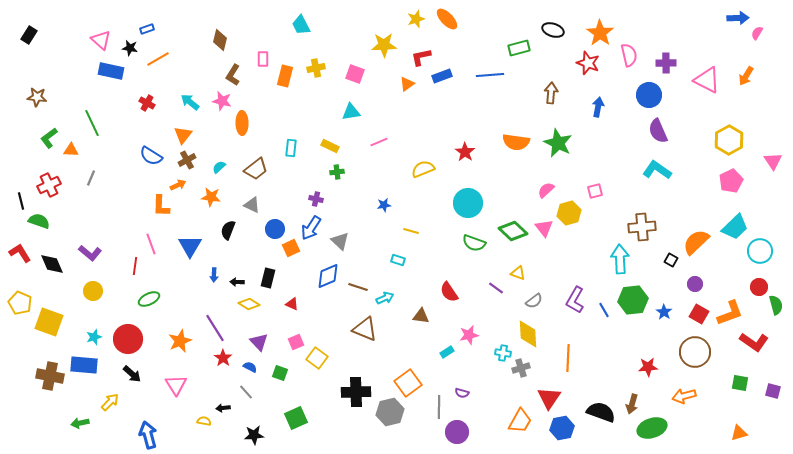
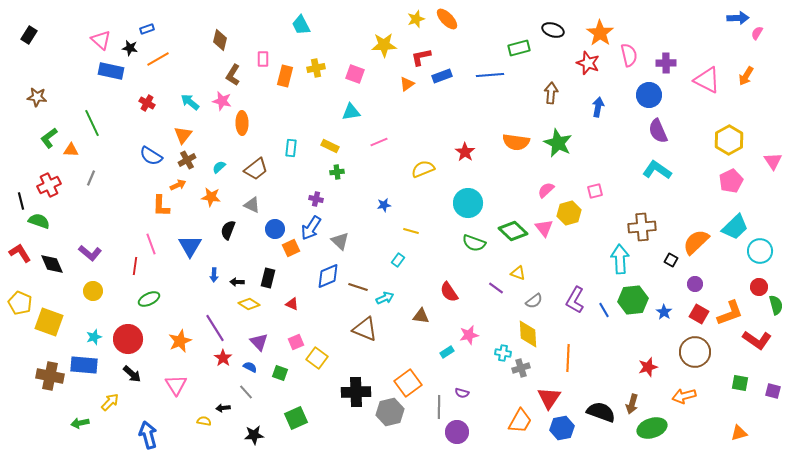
cyan rectangle at (398, 260): rotated 72 degrees counterclockwise
red L-shape at (754, 342): moved 3 px right, 2 px up
red star at (648, 367): rotated 12 degrees counterclockwise
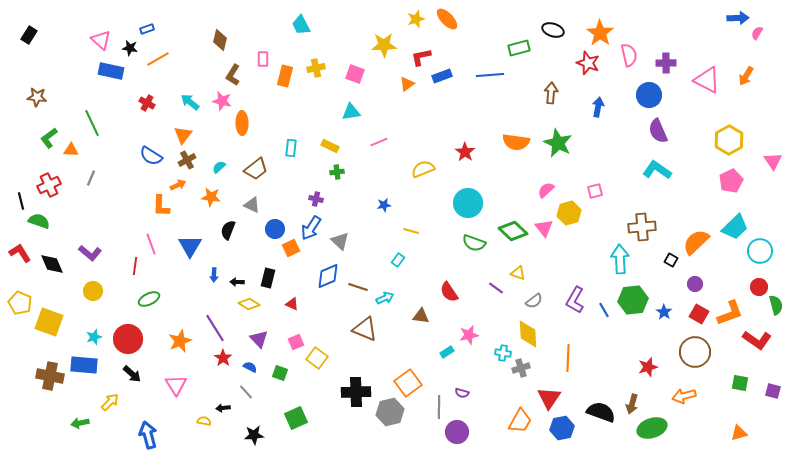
purple triangle at (259, 342): moved 3 px up
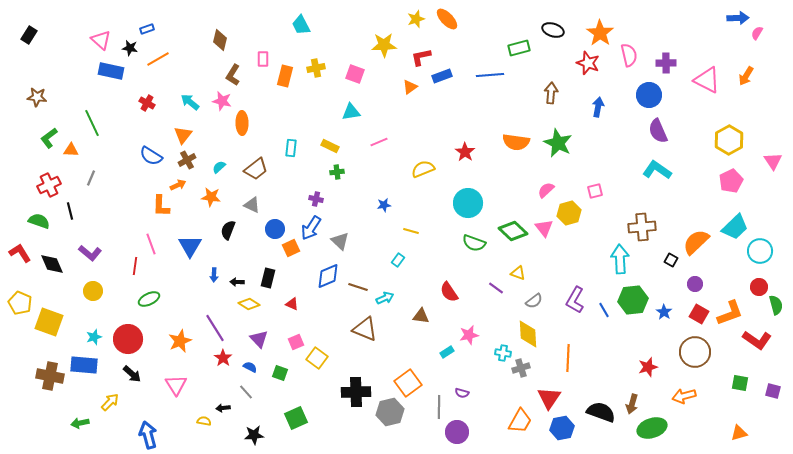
orange triangle at (407, 84): moved 3 px right, 3 px down
black line at (21, 201): moved 49 px right, 10 px down
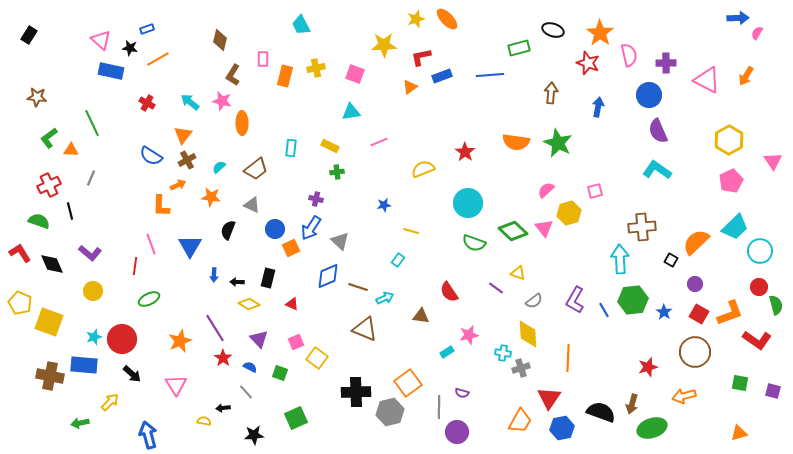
red circle at (128, 339): moved 6 px left
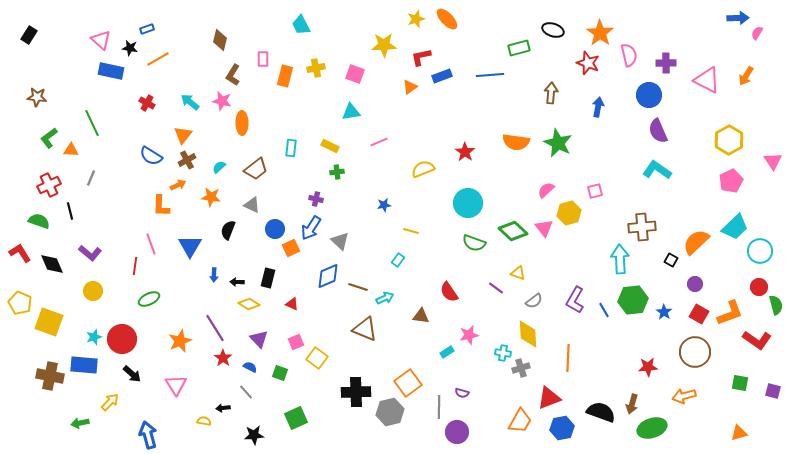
red star at (648, 367): rotated 12 degrees clockwise
red triangle at (549, 398): rotated 35 degrees clockwise
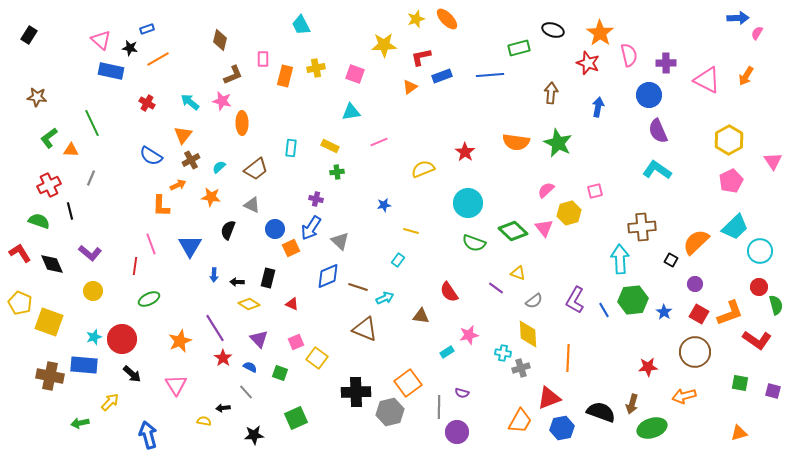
brown L-shape at (233, 75): rotated 145 degrees counterclockwise
brown cross at (187, 160): moved 4 px right
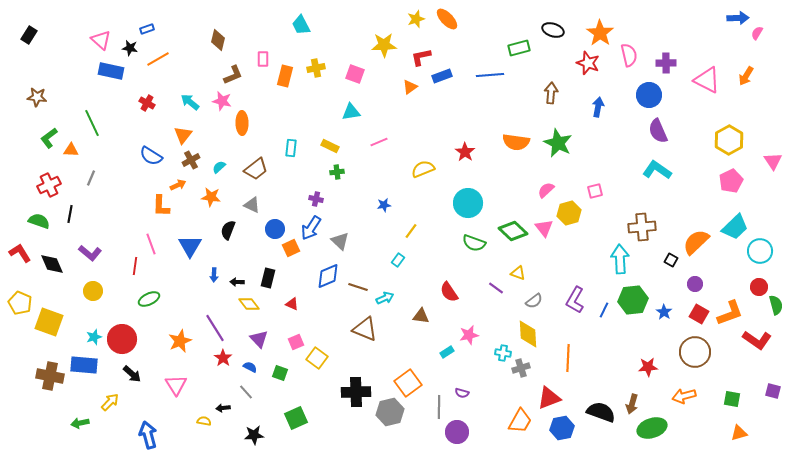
brown diamond at (220, 40): moved 2 px left
black line at (70, 211): moved 3 px down; rotated 24 degrees clockwise
yellow line at (411, 231): rotated 70 degrees counterclockwise
yellow diamond at (249, 304): rotated 20 degrees clockwise
blue line at (604, 310): rotated 56 degrees clockwise
green square at (740, 383): moved 8 px left, 16 px down
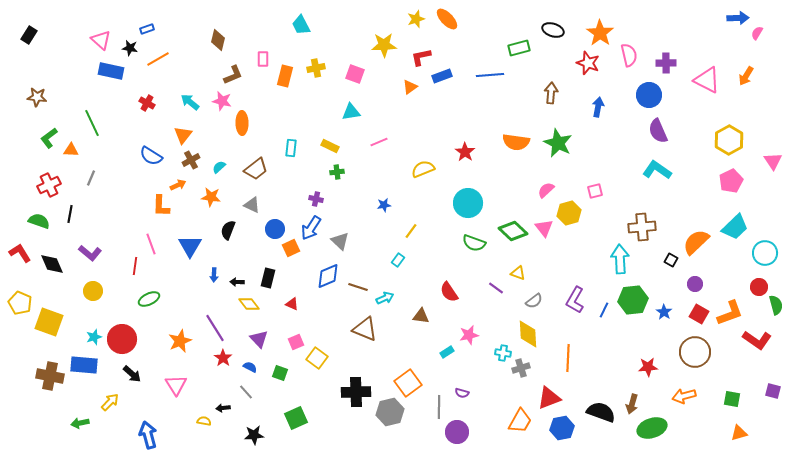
cyan circle at (760, 251): moved 5 px right, 2 px down
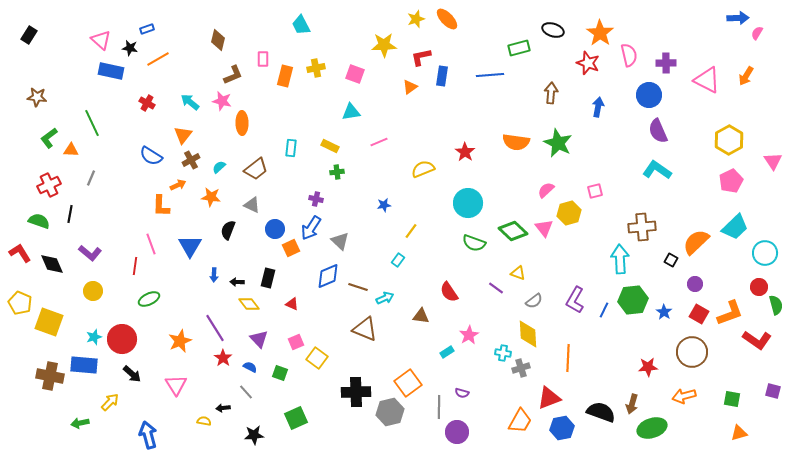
blue rectangle at (442, 76): rotated 60 degrees counterclockwise
pink star at (469, 335): rotated 18 degrees counterclockwise
brown circle at (695, 352): moved 3 px left
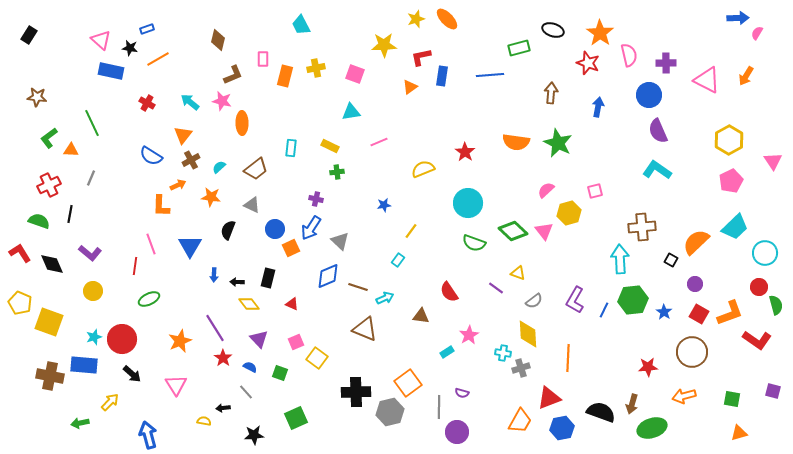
pink triangle at (544, 228): moved 3 px down
